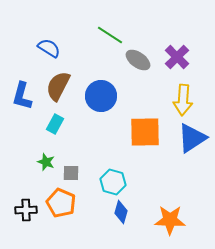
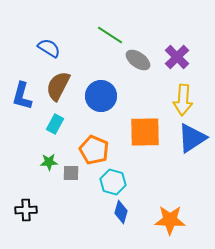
green star: moved 3 px right; rotated 24 degrees counterclockwise
orange pentagon: moved 33 px right, 53 px up
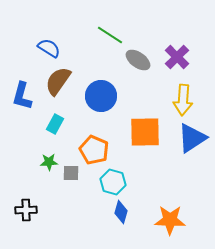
brown semicircle: moved 5 px up; rotated 8 degrees clockwise
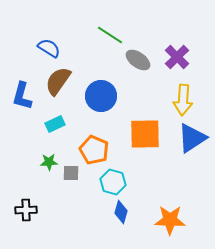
cyan rectangle: rotated 36 degrees clockwise
orange square: moved 2 px down
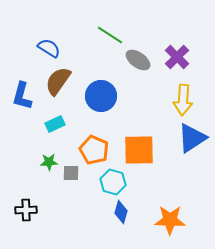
orange square: moved 6 px left, 16 px down
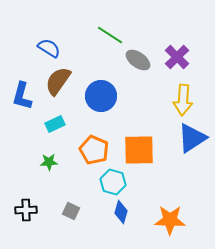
gray square: moved 38 px down; rotated 24 degrees clockwise
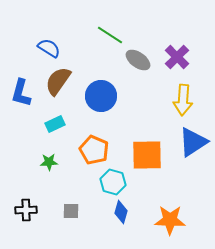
blue L-shape: moved 1 px left, 3 px up
blue triangle: moved 1 px right, 4 px down
orange square: moved 8 px right, 5 px down
gray square: rotated 24 degrees counterclockwise
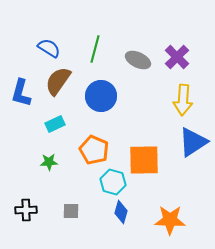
green line: moved 15 px left, 14 px down; rotated 72 degrees clockwise
gray ellipse: rotated 10 degrees counterclockwise
orange square: moved 3 px left, 5 px down
